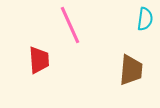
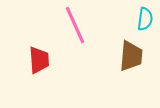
pink line: moved 5 px right
brown trapezoid: moved 14 px up
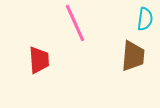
pink line: moved 2 px up
brown trapezoid: moved 2 px right
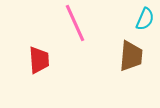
cyan semicircle: rotated 15 degrees clockwise
brown trapezoid: moved 2 px left
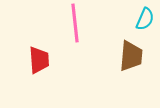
pink line: rotated 18 degrees clockwise
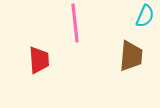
cyan semicircle: moved 3 px up
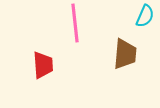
brown trapezoid: moved 6 px left, 2 px up
red trapezoid: moved 4 px right, 5 px down
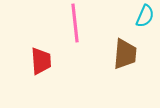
red trapezoid: moved 2 px left, 4 px up
